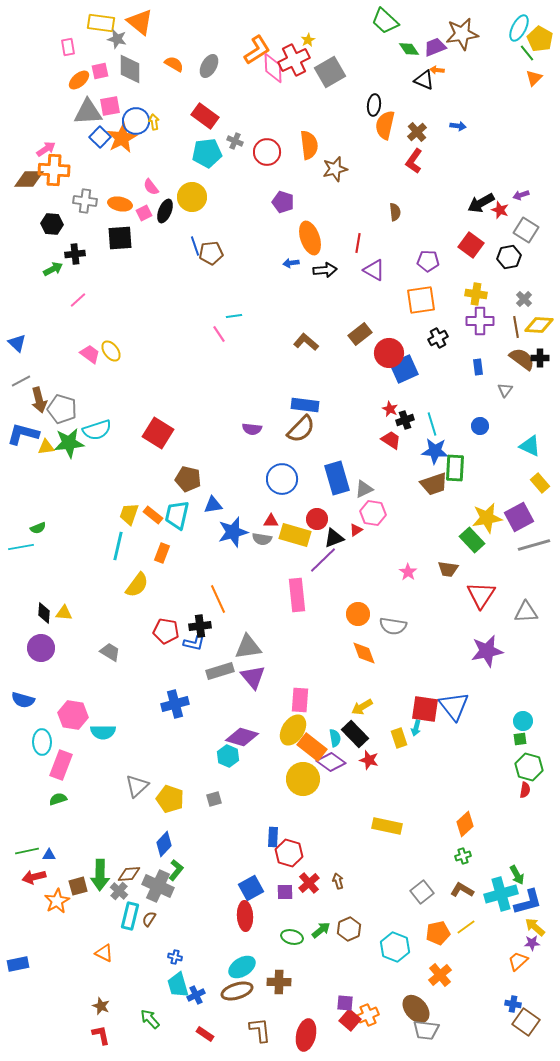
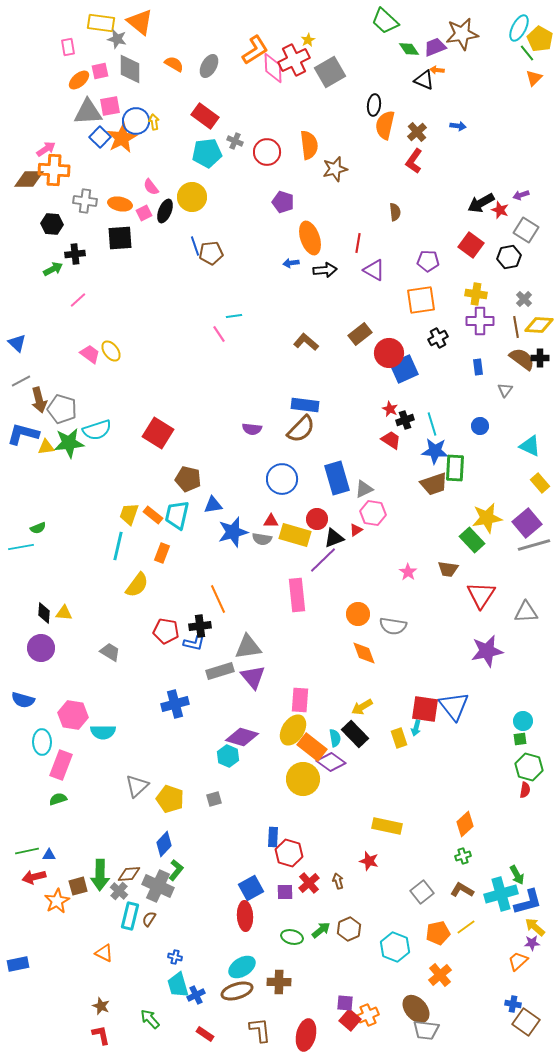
orange L-shape at (257, 50): moved 2 px left
purple square at (519, 517): moved 8 px right, 6 px down; rotated 12 degrees counterclockwise
red star at (369, 760): moved 101 px down
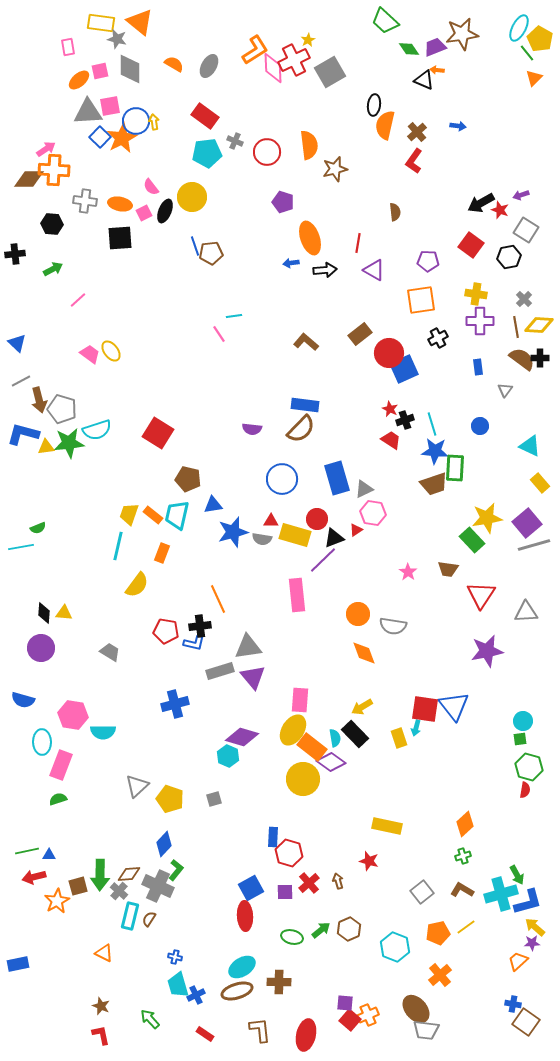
black cross at (75, 254): moved 60 px left
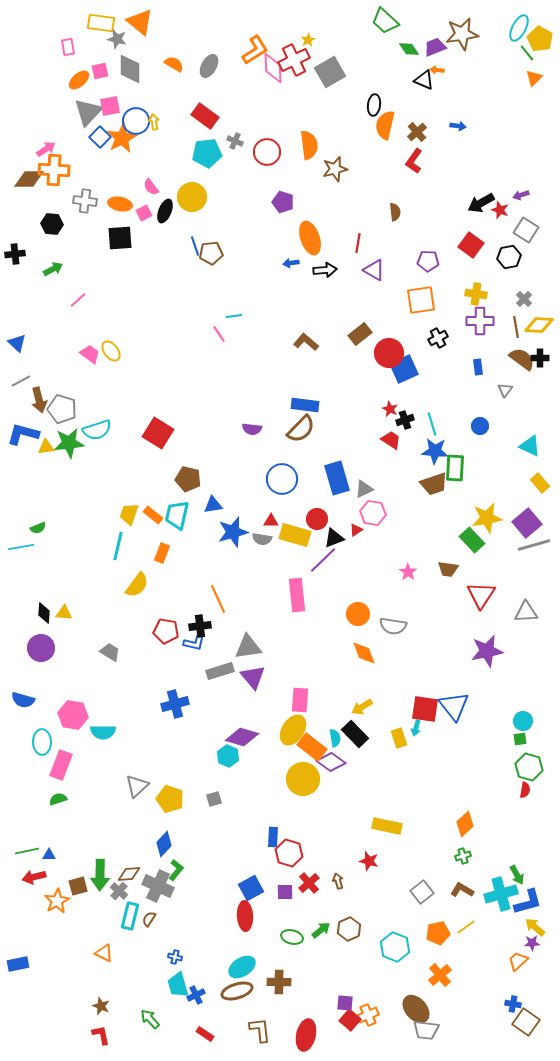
gray triangle at (88, 112): rotated 44 degrees counterclockwise
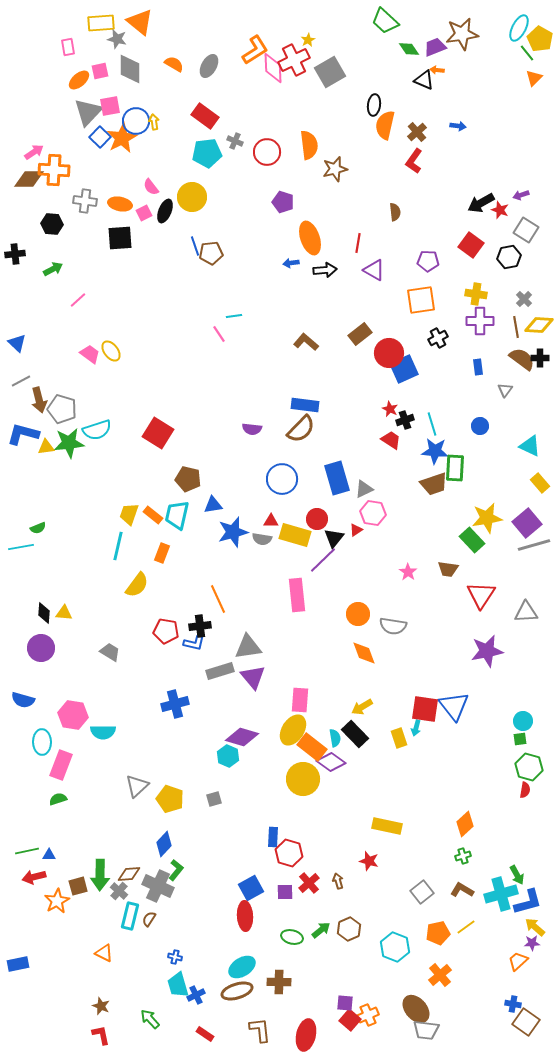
yellow rectangle at (101, 23): rotated 12 degrees counterclockwise
pink arrow at (46, 149): moved 12 px left, 3 px down
black triangle at (334, 538): rotated 30 degrees counterclockwise
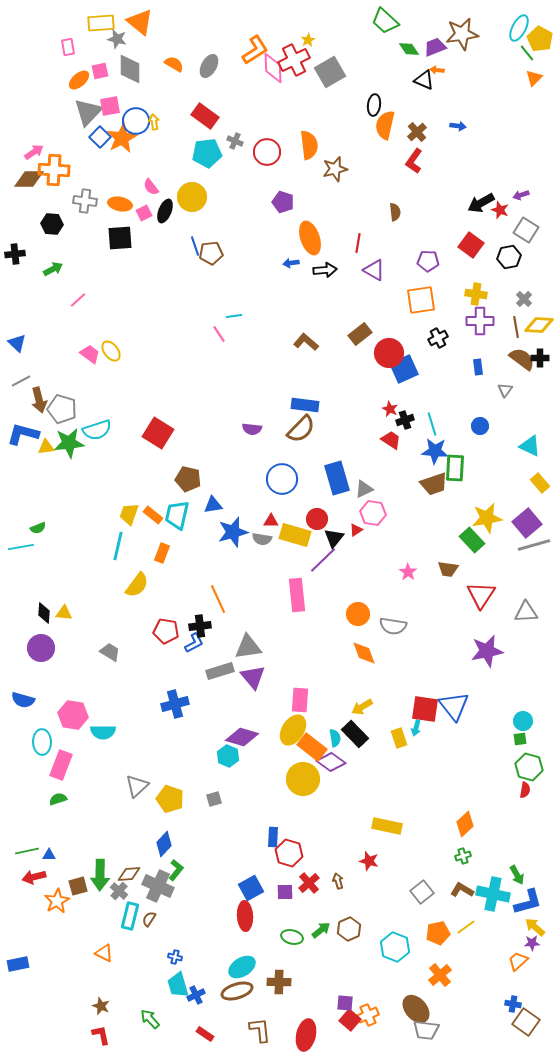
blue L-shape at (194, 643): rotated 40 degrees counterclockwise
cyan cross at (501, 894): moved 8 px left; rotated 28 degrees clockwise
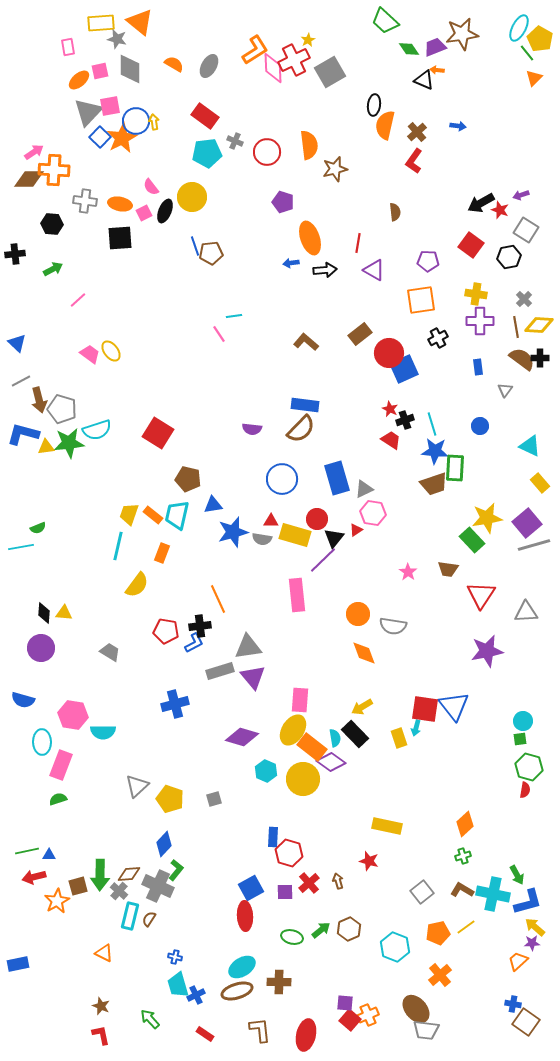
cyan hexagon at (228, 756): moved 38 px right, 15 px down
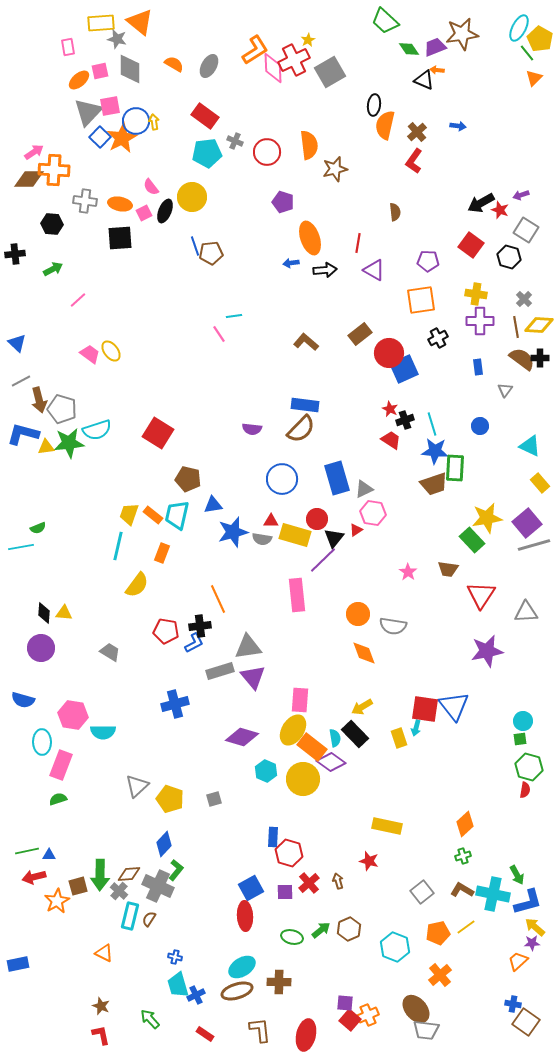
black hexagon at (509, 257): rotated 25 degrees clockwise
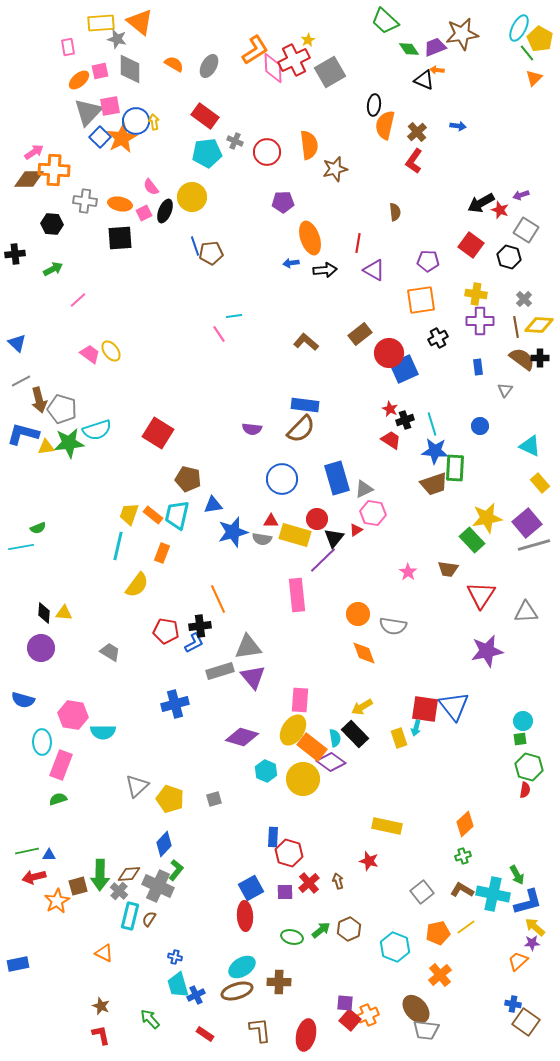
purple pentagon at (283, 202): rotated 20 degrees counterclockwise
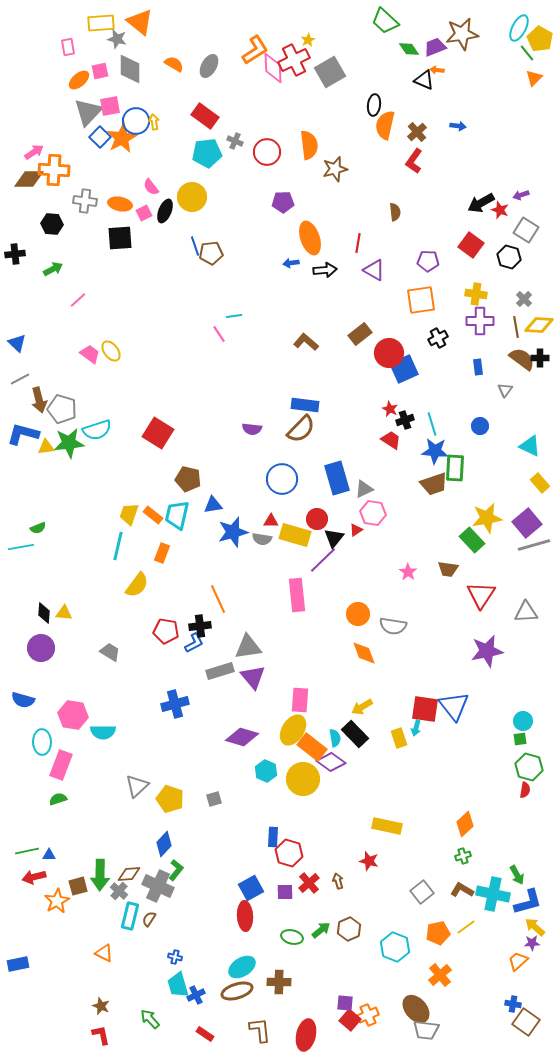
gray line at (21, 381): moved 1 px left, 2 px up
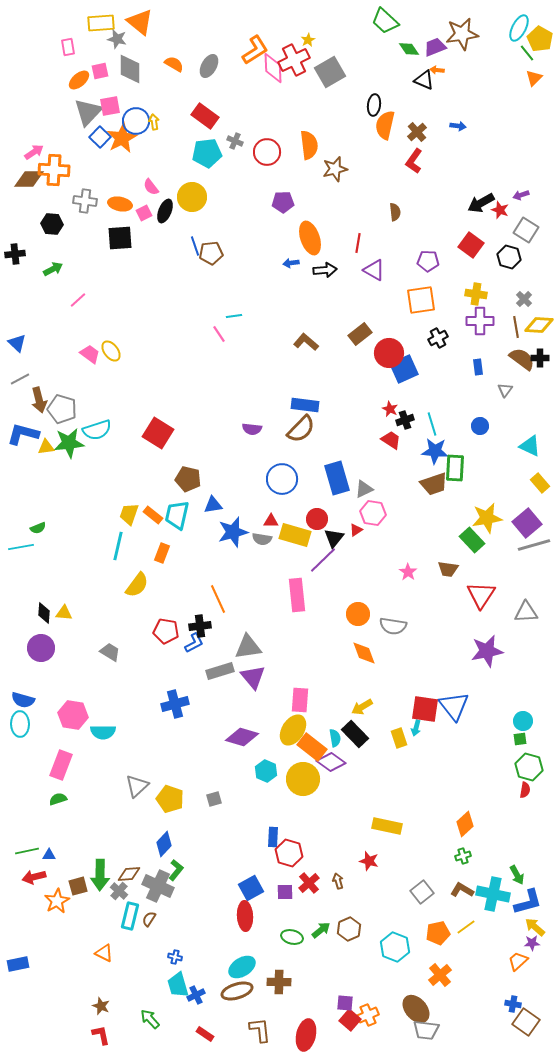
cyan ellipse at (42, 742): moved 22 px left, 18 px up
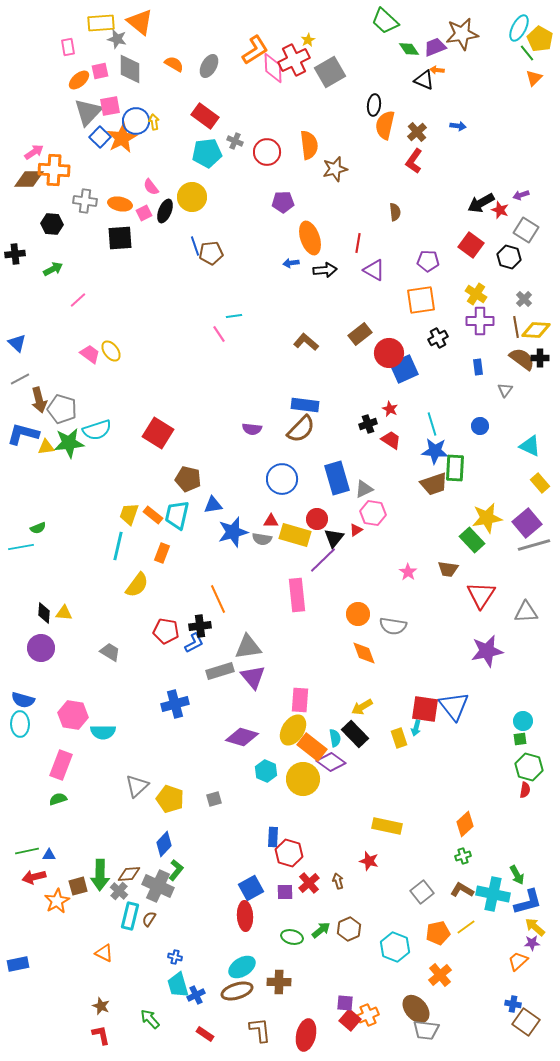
yellow cross at (476, 294): rotated 25 degrees clockwise
yellow diamond at (539, 325): moved 3 px left, 5 px down
black cross at (405, 420): moved 37 px left, 4 px down
